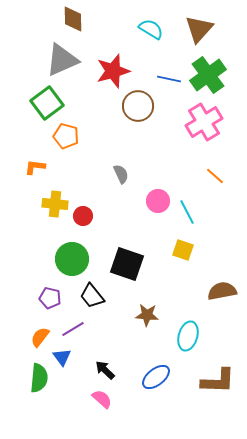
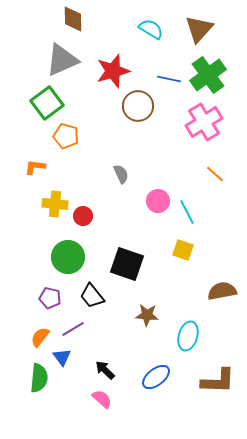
orange line: moved 2 px up
green circle: moved 4 px left, 2 px up
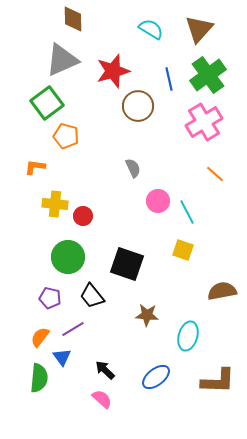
blue line: rotated 65 degrees clockwise
gray semicircle: moved 12 px right, 6 px up
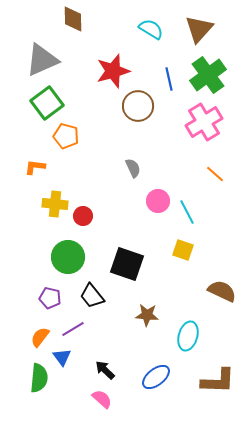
gray triangle: moved 20 px left
brown semicircle: rotated 36 degrees clockwise
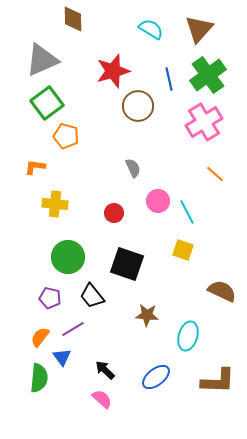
red circle: moved 31 px right, 3 px up
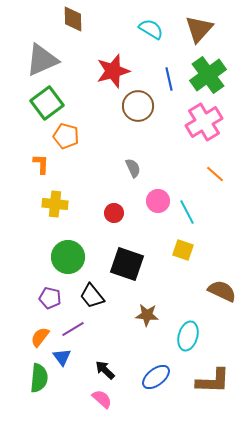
orange L-shape: moved 6 px right, 3 px up; rotated 85 degrees clockwise
brown L-shape: moved 5 px left
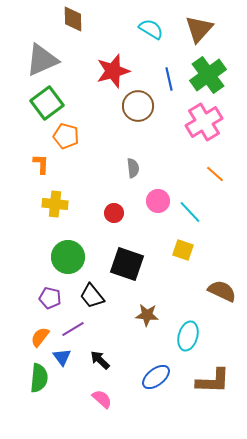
gray semicircle: rotated 18 degrees clockwise
cyan line: moved 3 px right; rotated 15 degrees counterclockwise
black arrow: moved 5 px left, 10 px up
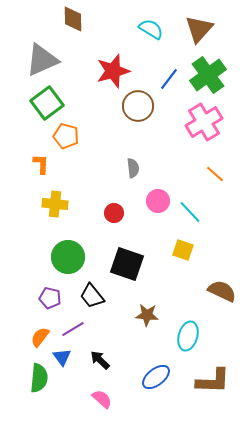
blue line: rotated 50 degrees clockwise
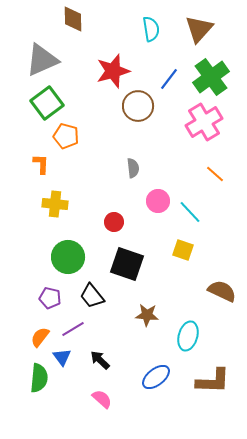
cyan semicircle: rotated 50 degrees clockwise
green cross: moved 3 px right, 2 px down
red circle: moved 9 px down
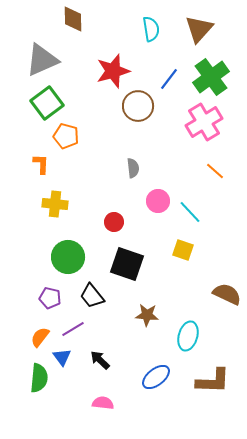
orange line: moved 3 px up
brown semicircle: moved 5 px right, 3 px down
pink semicircle: moved 1 px right, 4 px down; rotated 35 degrees counterclockwise
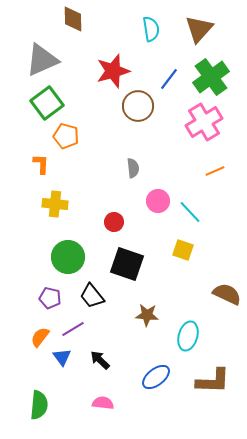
orange line: rotated 66 degrees counterclockwise
green semicircle: moved 27 px down
